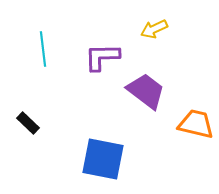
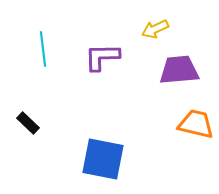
yellow arrow: moved 1 px right
purple trapezoid: moved 33 px right, 21 px up; rotated 42 degrees counterclockwise
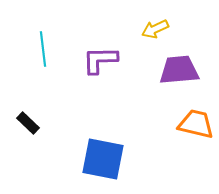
purple L-shape: moved 2 px left, 3 px down
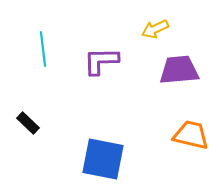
purple L-shape: moved 1 px right, 1 px down
orange trapezoid: moved 5 px left, 11 px down
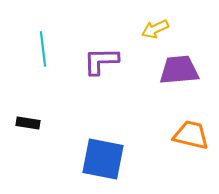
black rectangle: rotated 35 degrees counterclockwise
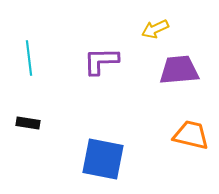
cyan line: moved 14 px left, 9 px down
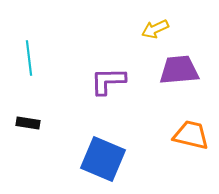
purple L-shape: moved 7 px right, 20 px down
blue square: rotated 12 degrees clockwise
